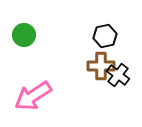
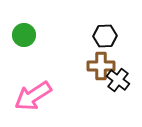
black hexagon: rotated 10 degrees clockwise
black cross: moved 5 px down
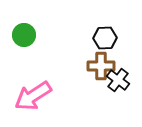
black hexagon: moved 2 px down
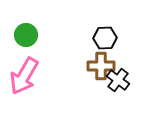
green circle: moved 2 px right
pink arrow: moved 9 px left, 20 px up; rotated 27 degrees counterclockwise
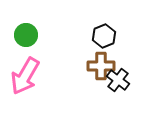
black hexagon: moved 1 px left, 2 px up; rotated 20 degrees counterclockwise
pink arrow: moved 1 px right
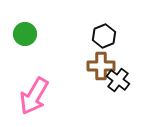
green circle: moved 1 px left, 1 px up
pink arrow: moved 9 px right, 20 px down
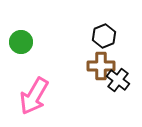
green circle: moved 4 px left, 8 px down
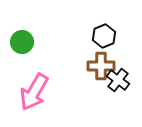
green circle: moved 1 px right
pink arrow: moved 4 px up
